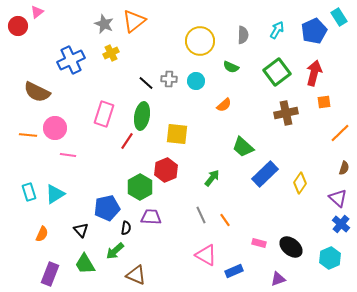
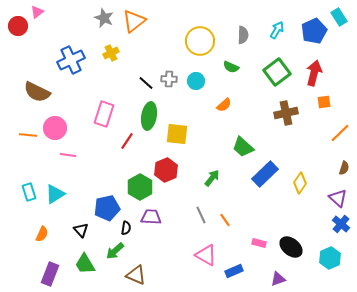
gray star at (104, 24): moved 6 px up
green ellipse at (142, 116): moved 7 px right
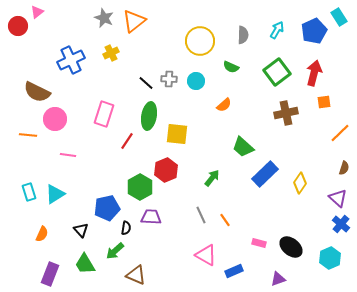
pink circle at (55, 128): moved 9 px up
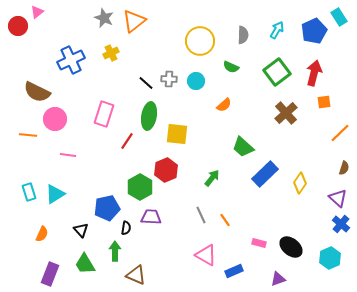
brown cross at (286, 113): rotated 30 degrees counterclockwise
green arrow at (115, 251): rotated 132 degrees clockwise
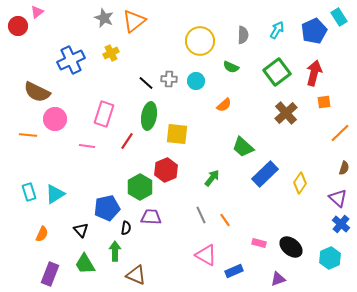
pink line at (68, 155): moved 19 px right, 9 px up
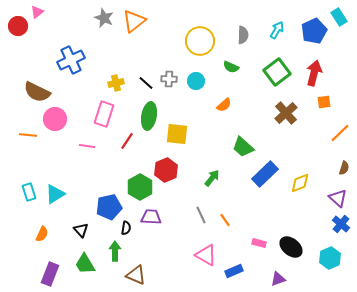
yellow cross at (111, 53): moved 5 px right, 30 px down; rotated 14 degrees clockwise
yellow diamond at (300, 183): rotated 35 degrees clockwise
blue pentagon at (107, 208): moved 2 px right, 1 px up
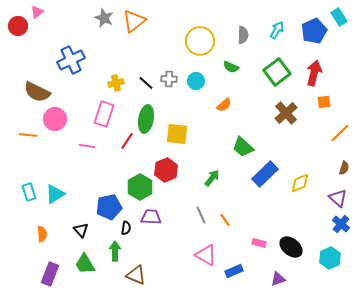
green ellipse at (149, 116): moved 3 px left, 3 px down
orange semicircle at (42, 234): rotated 28 degrees counterclockwise
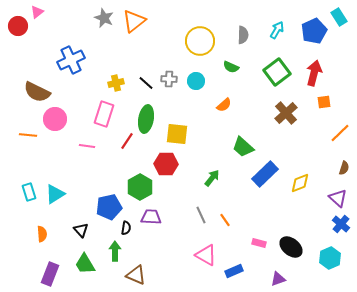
red hexagon at (166, 170): moved 6 px up; rotated 25 degrees clockwise
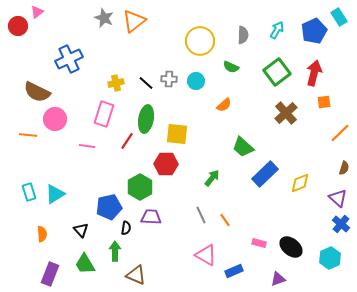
blue cross at (71, 60): moved 2 px left, 1 px up
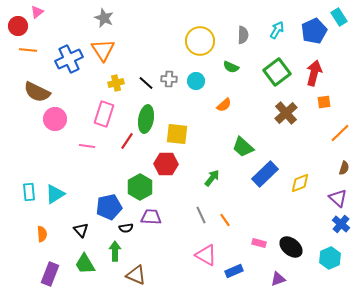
orange triangle at (134, 21): moved 31 px left, 29 px down; rotated 25 degrees counterclockwise
orange line at (28, 135): moved 85 px up
cyan rectangle at (29, 192): rotated 12 degrees clockwise
black semicircle at (126, 228): rotated 72 degrees clockwise
